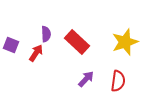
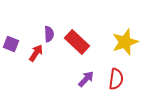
purple semicircle: moved 3 px right
purple square: moved 1 px up
red semicircle: moved 2 px left, 2 px up
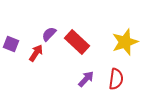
purple semicircle: rotated 133 degrees counterclockwise
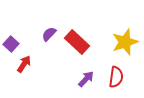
purple square: rotated 21 degrees clockwise
red arrow: moved 12 px left, 11 px down
red semicircle: moved 2 px up
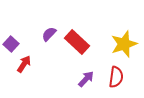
yellow star: moved 1 px left, 2 px down
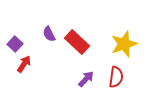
purple semicircle: rotated 70 degrees counterclockwise
purple square: moved 4 px right
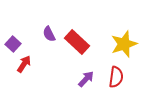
purple square: moved 2 px left
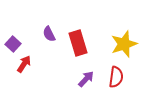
red rectangle: moved 1 px right, 1 px down; rotated 30 degrees clockwise
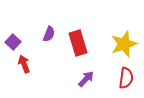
purple semicircle: rotated 133 degrees counterclockwise
purple square: moved 2 px up
red arrow: rotated 54 degrees counterclockwise
red semicircle: moved 10 px right, 1 px down
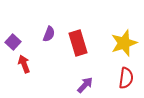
yellow star: moved 1 px up
purple arrow: moved 1 px left, 6 px down
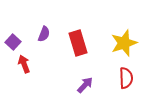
purple semicircle: moved 5 px left
red semicircle: rotated 10 degrees counterclockwise
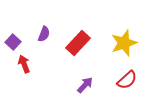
red rectangle: rotated 60 degrees clockwise
red semicircle: moved 1 px right, 2 px down; rotated 50 degrees clockwise
